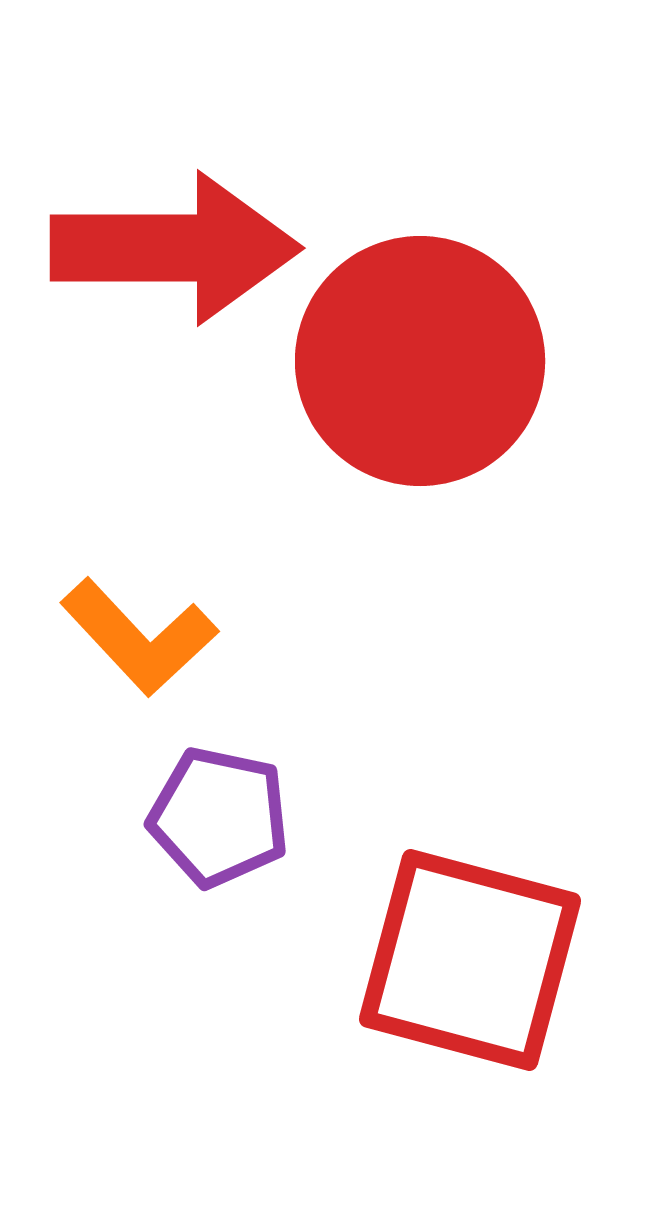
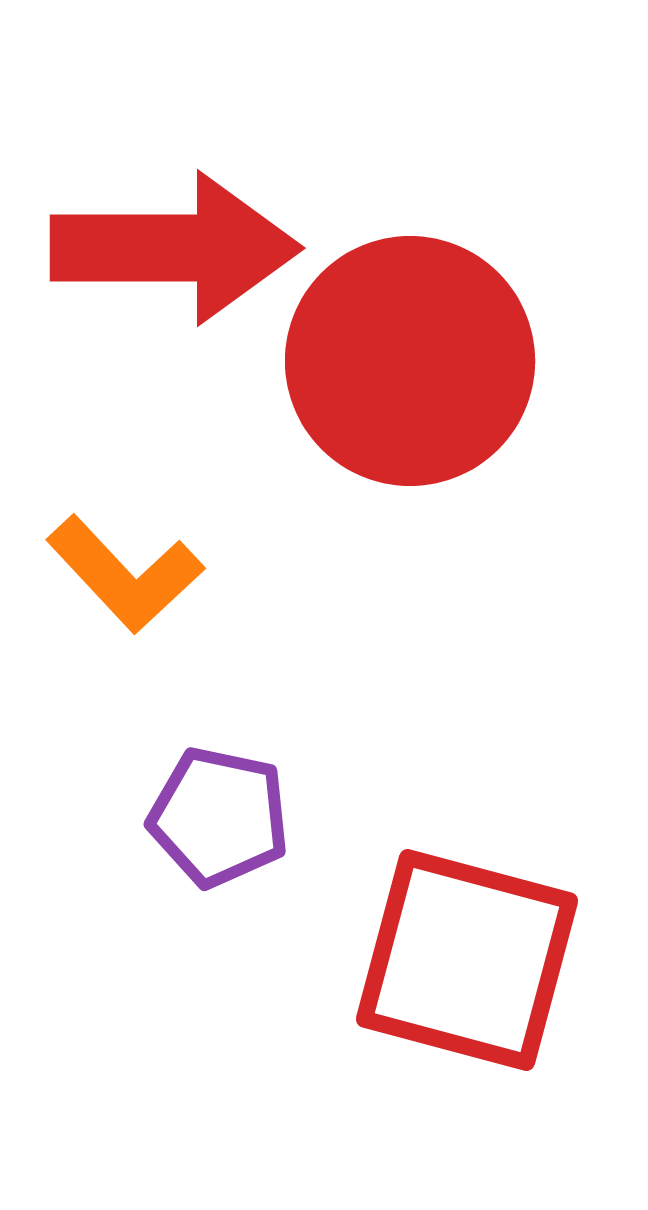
red circle: moved 10 px left
orange L-shape: moved 14 px left, 63 px up
red square: moved 3 px left
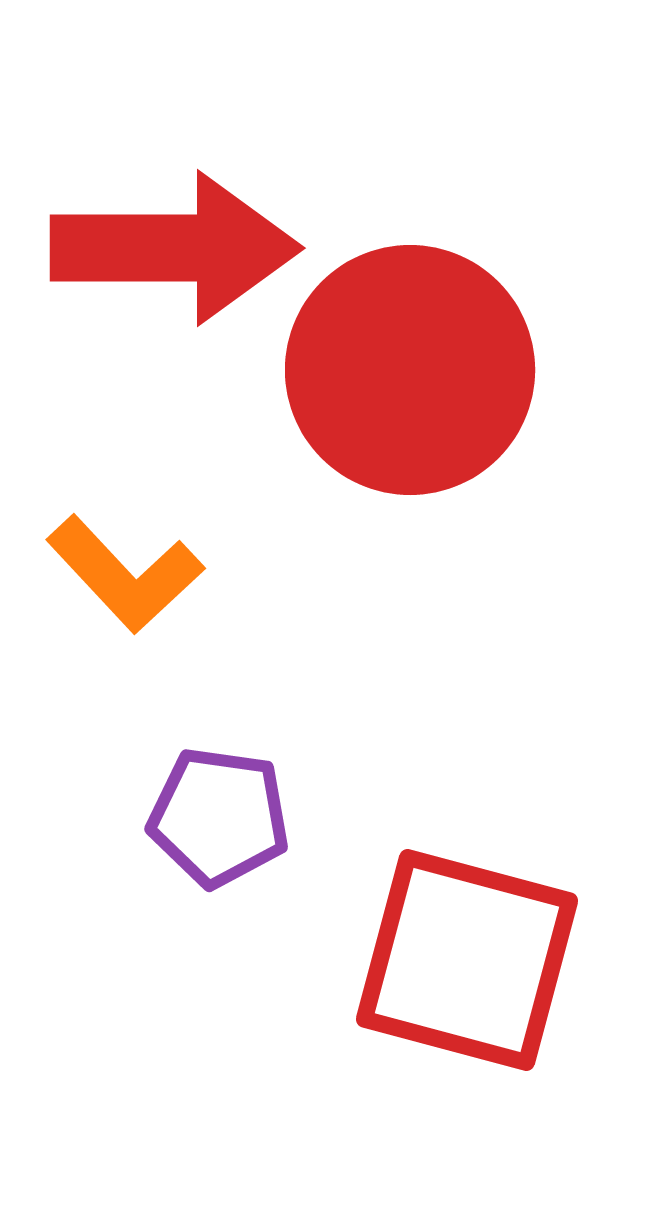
red circle: moved 9 px down
purple pentagon: rotated 4 degrees counterclockwise
